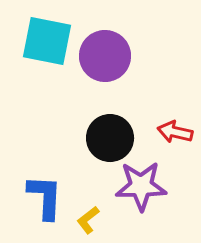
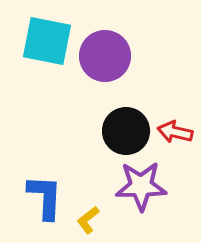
black circle: moved 16 px right, 7 px up
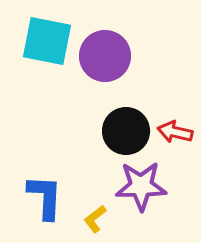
yellow L-shape: moved 7 px right, 1 px up
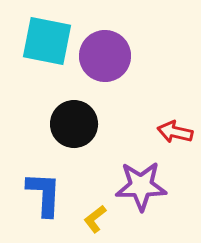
black circle: moved 52 px left, 7 px up
blue L-shape: moved 1 px left, 3 px up
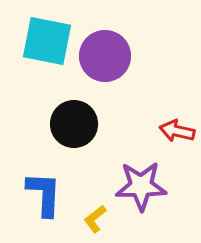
red arrow: moved 2 px right, 1 px up
